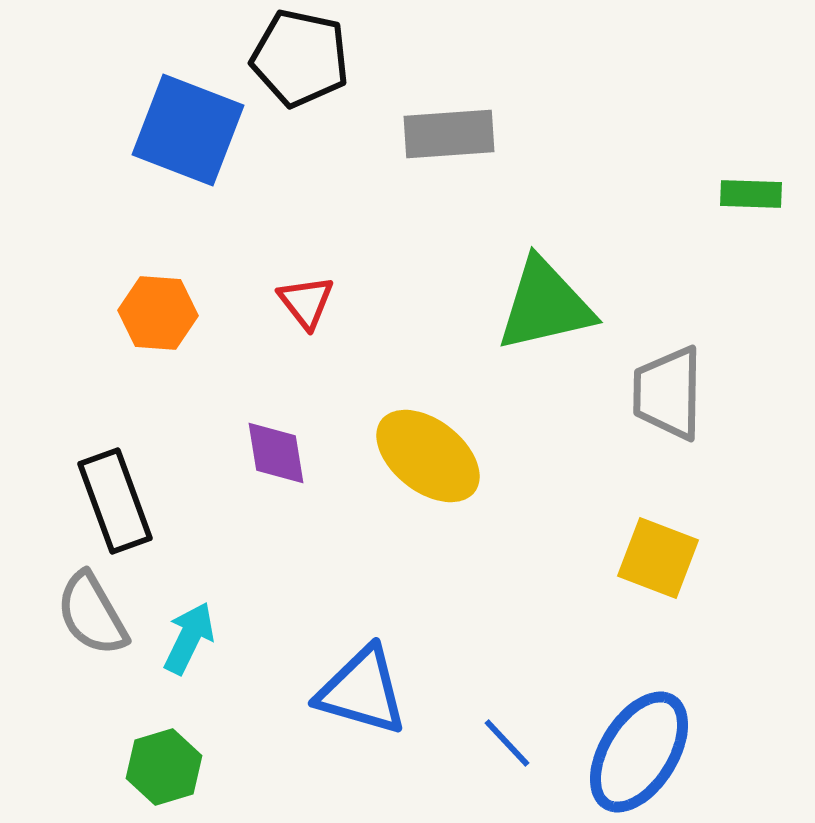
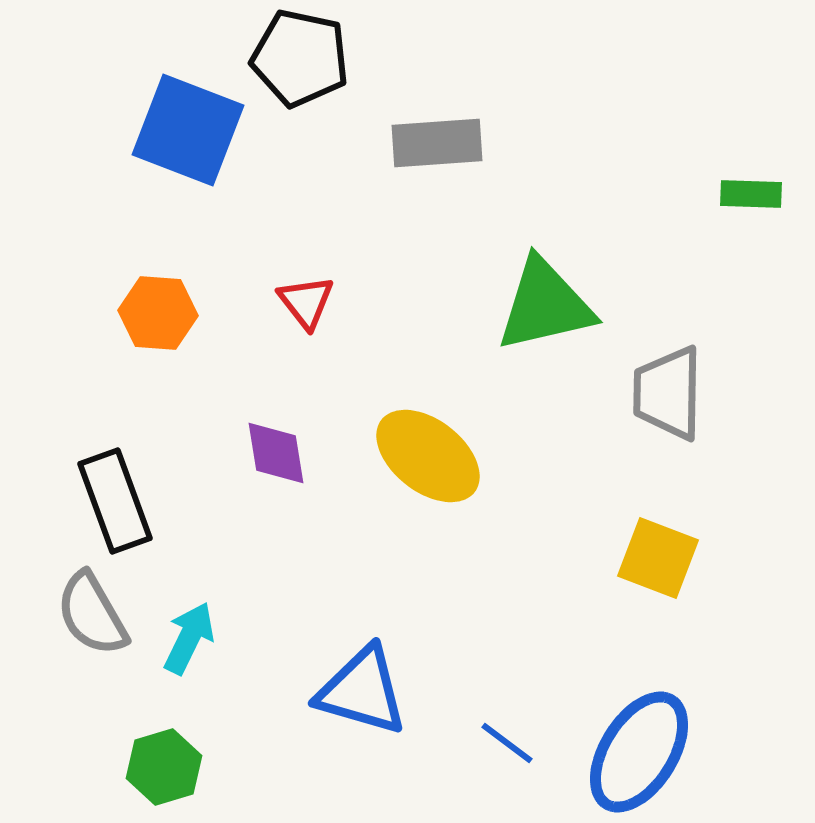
gray rectangle: moved 12 px left, 9 px down
blue line: rotated 10 degrees counterclockwise
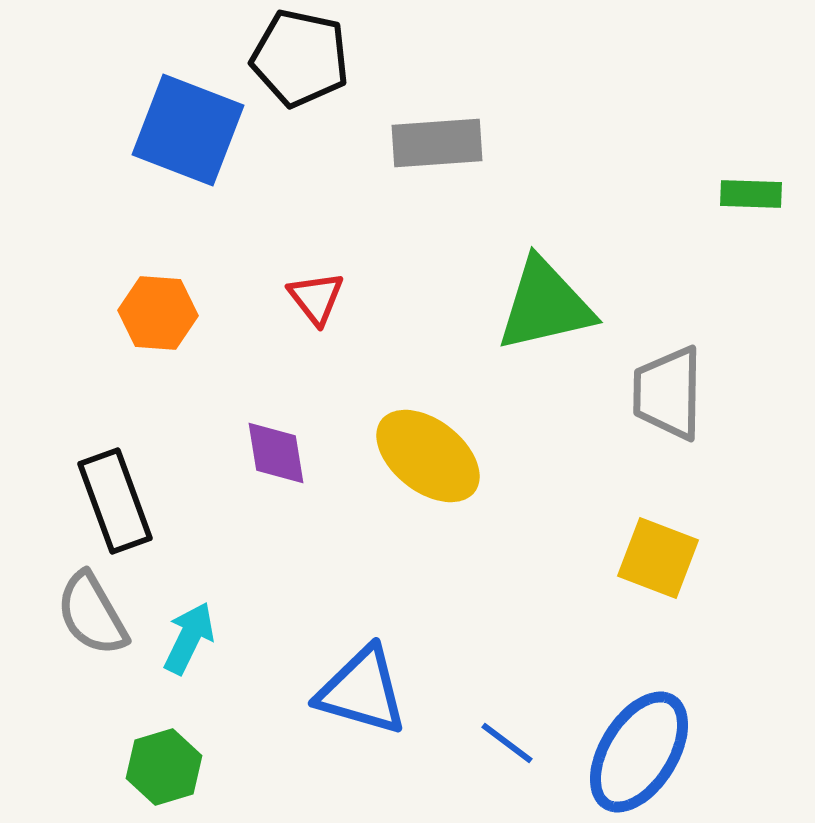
red triangle: moved 10 px right, 4 px up
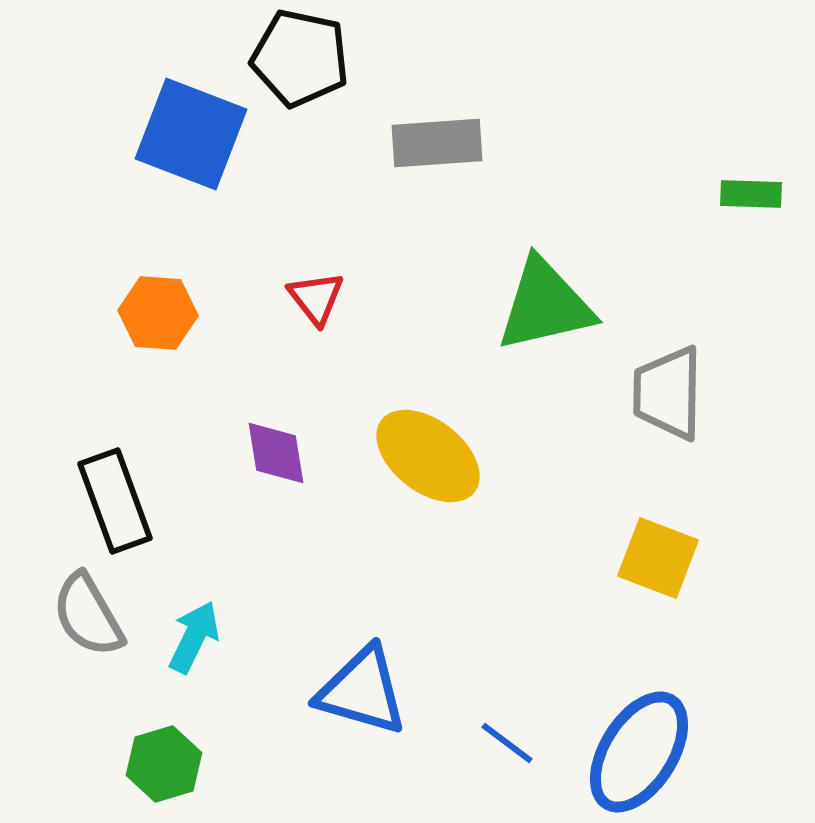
blue square: moved 3 px right, 4 px down
gray semicircle: moved 4 px left, 1 px down
cyan arrow: moved 5 px right, 1 px up
green hexagon: moved 3 px up
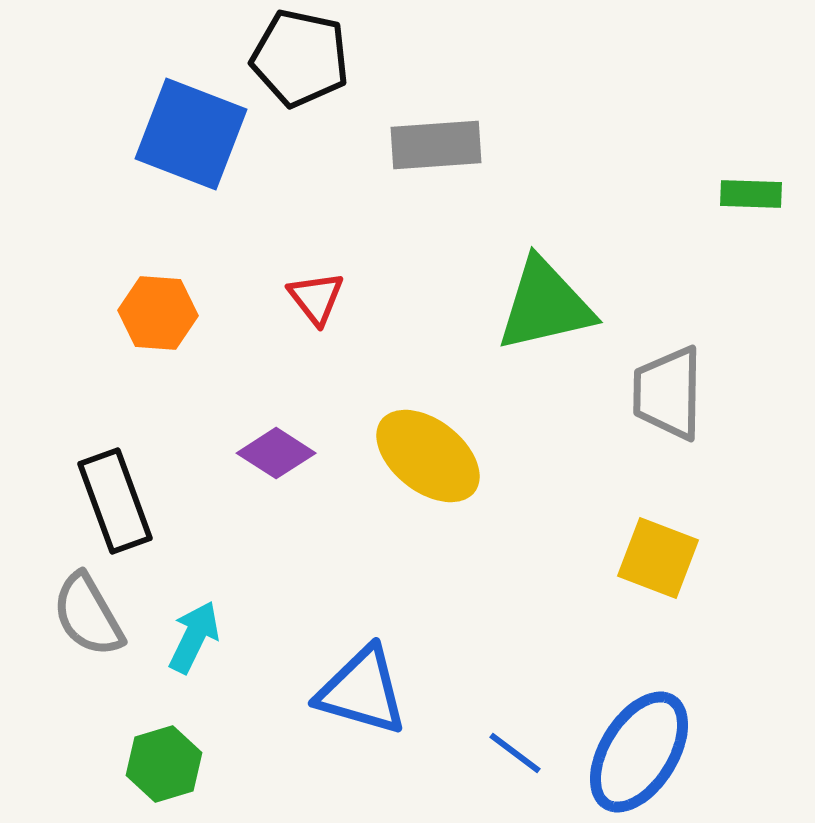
gray rectangle: moved 1 px left, 2 px down
purple diamond: rotated 48 degrees counterclockwise
blue line: moved 8 px right, 10 px down
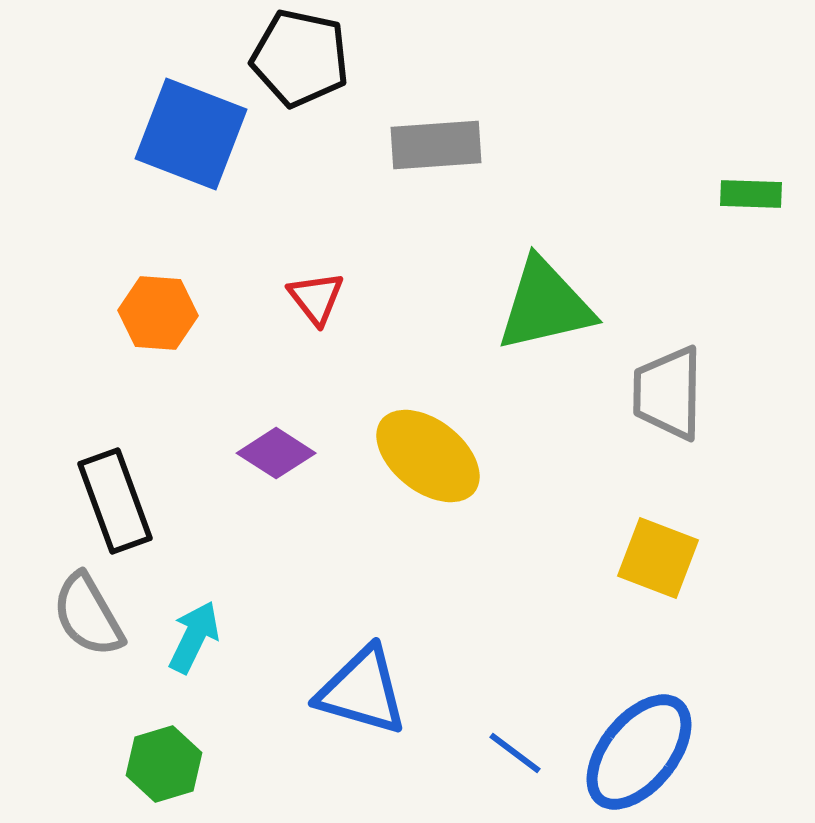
blue ellipse: rotated 7 degrees clockwise
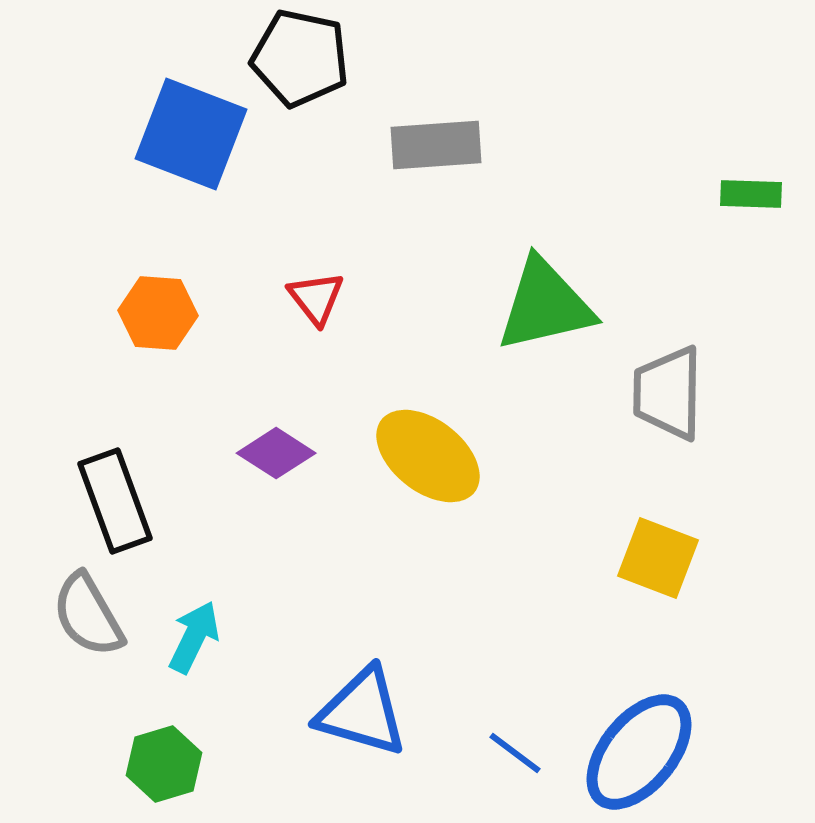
blue triangle: moved 21 px down
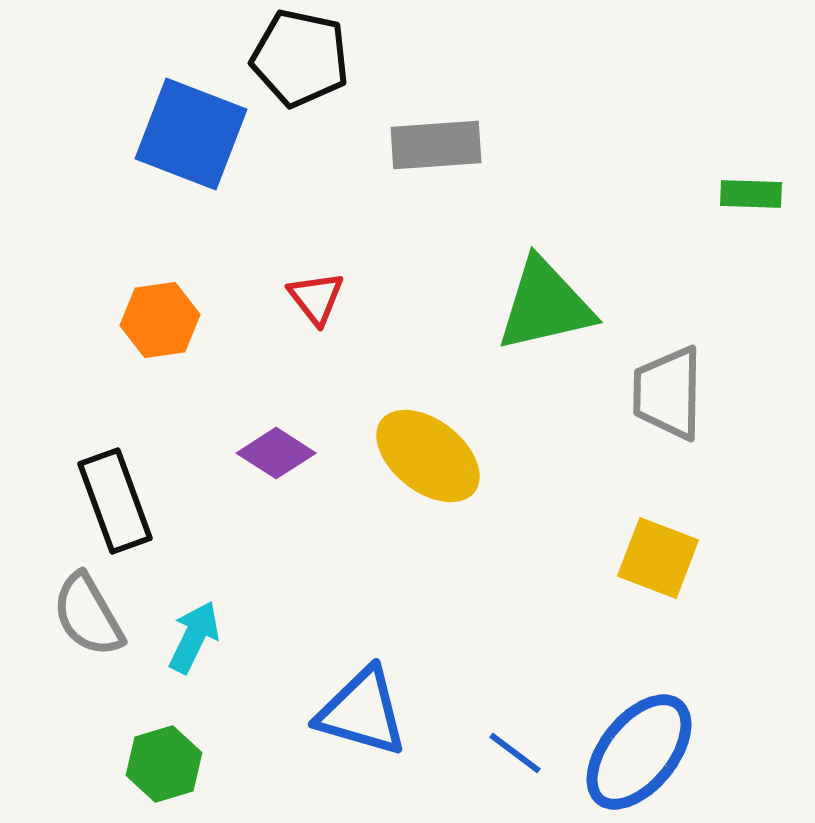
orange hexagon: moved 2 px right, 7 px down; rotated 12 degrees counterclockwise
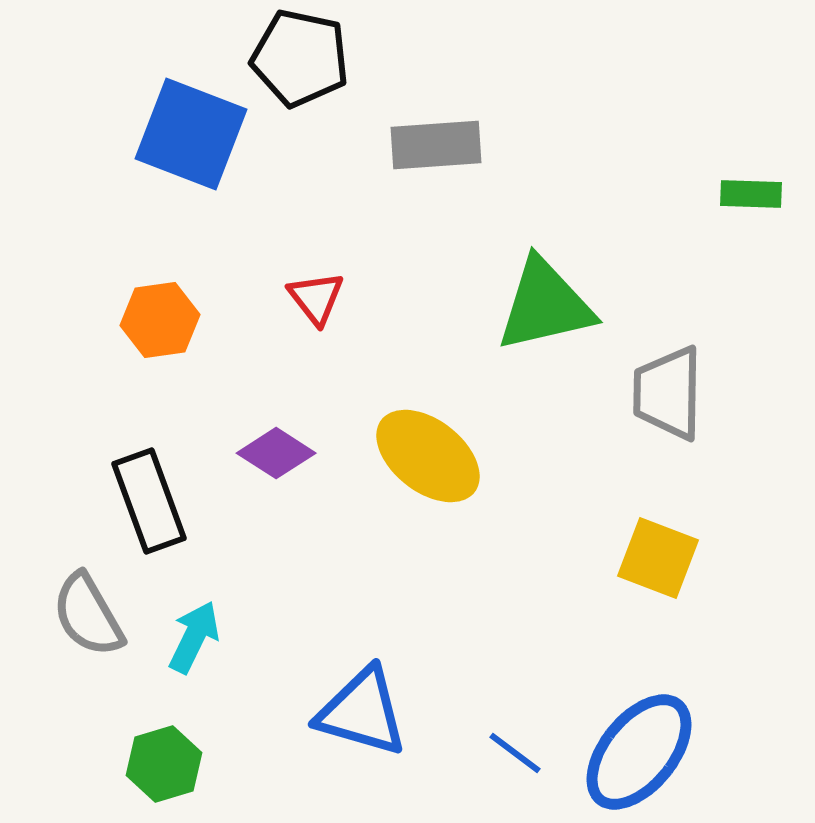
black rectangle: moved 34 px right
